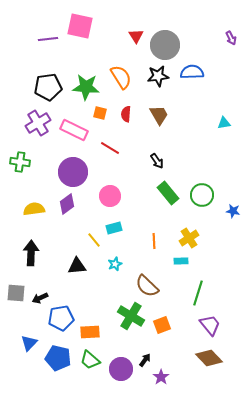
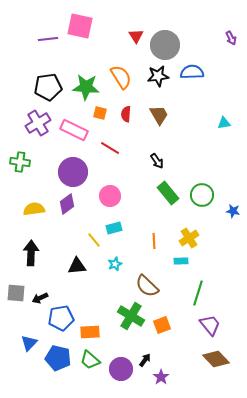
brown diamond at (209, 358): moved 7 px right, 1 px down
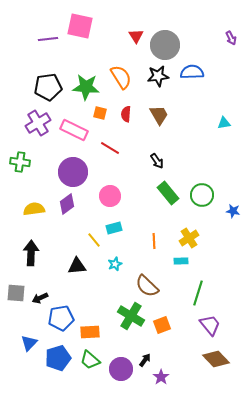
blue pentagon at (58, 358): rotated 30 degrees counterclockwise
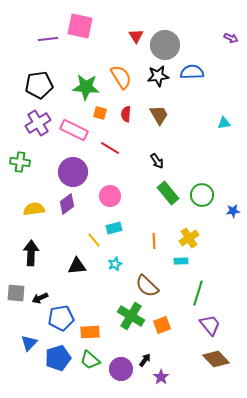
purple arrow at (231, 38): rotated 40 degrees counterclockwise
black pentagon at (48, 87): moved 9 px left, 2 px up
blue star at (233, 211): rotated 16 degrees counterclockwise
